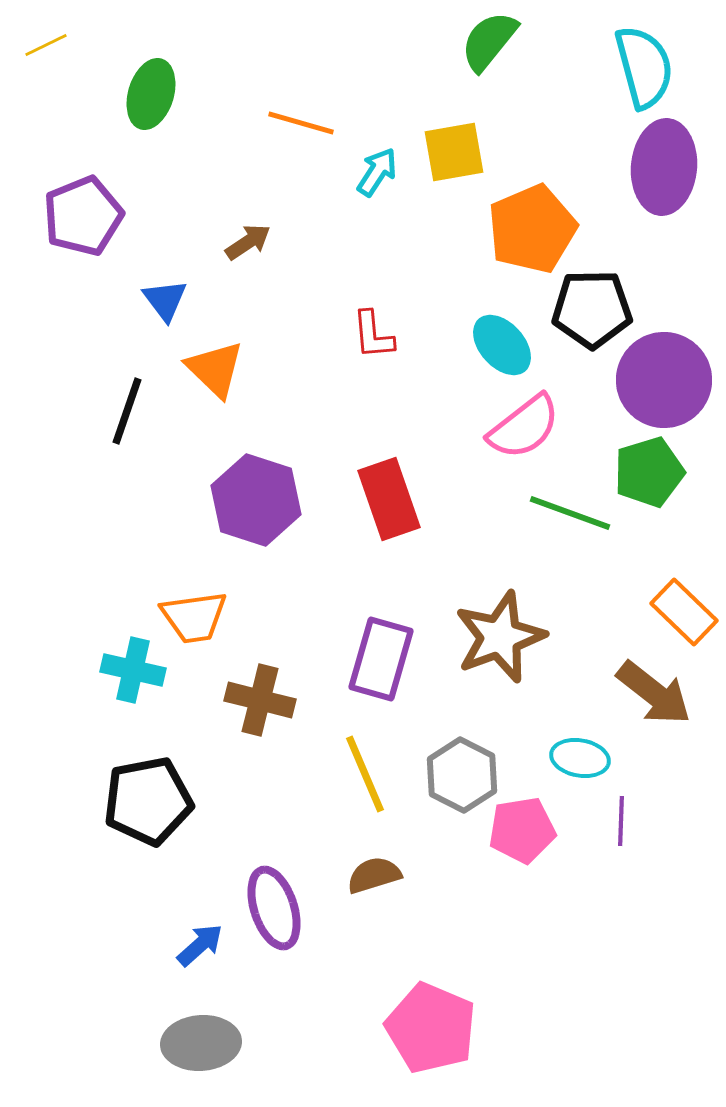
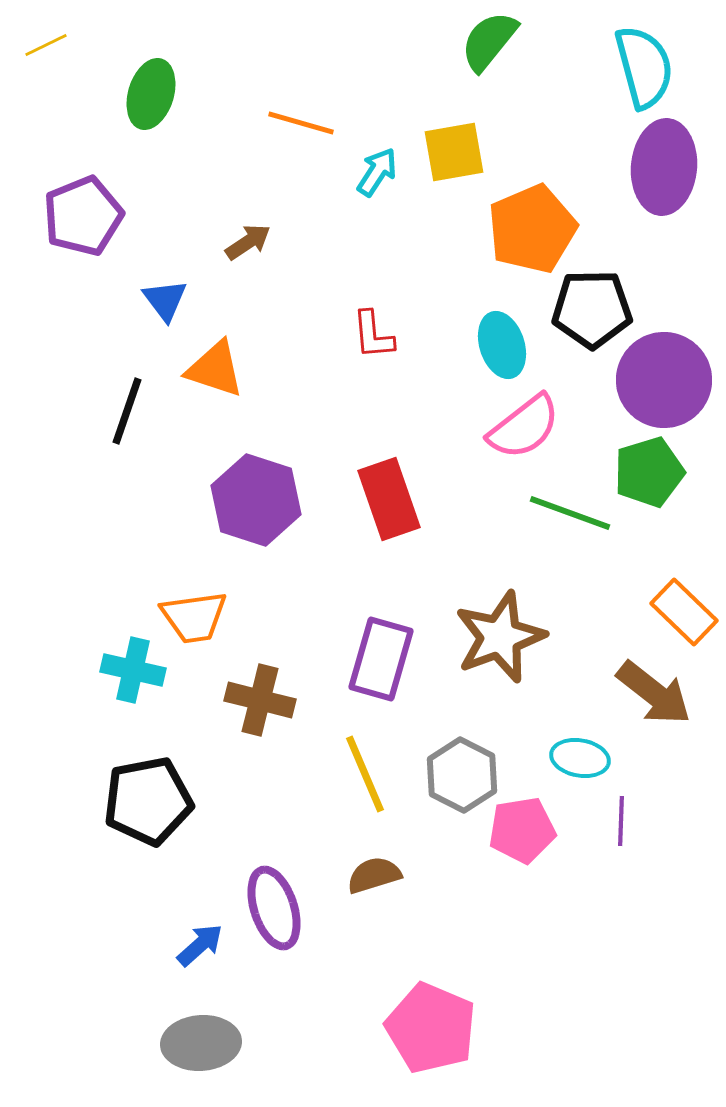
cyan ellipse at (502, 345): rotated 24 degrees clockwise
orange triangle at (215, 369): rotated 26 degrees counterclockwise
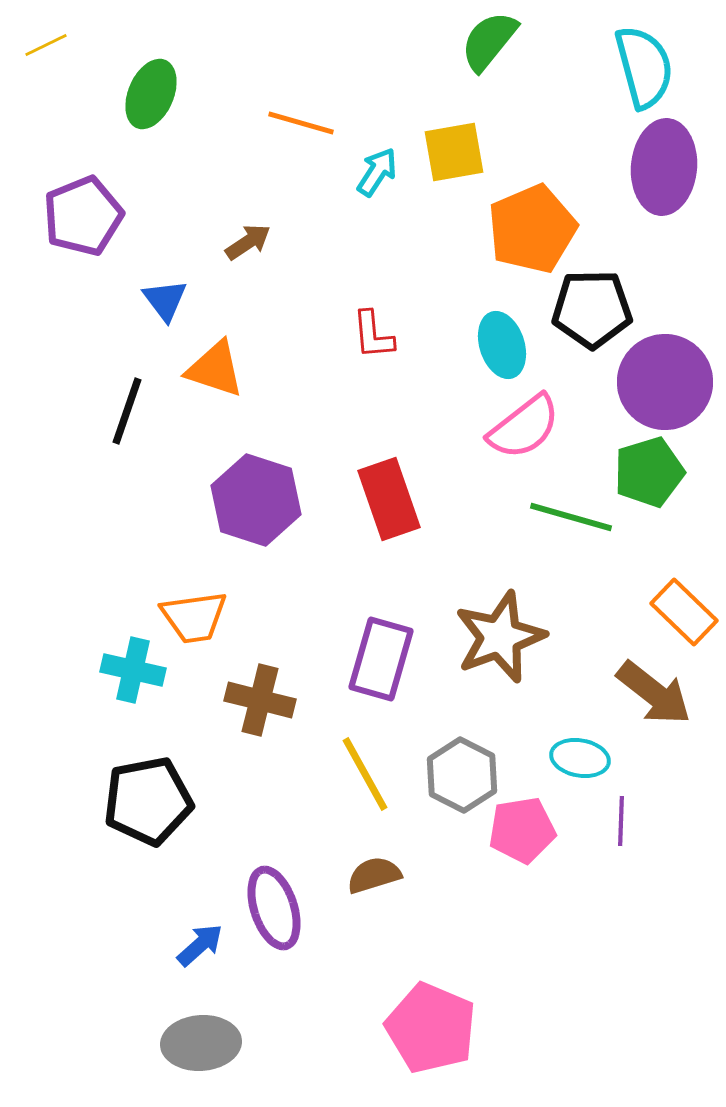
green ellipse at (151, 94): rotated 6 degrees clockwise
purple circle at (664, 380): moved 1 px right, 2 px down
green line at (570, 513): moved 1 px right, 4 px down; rotated 4 degrees counterclockwise
yellow line at (365, 774): rotated 6 degrees counterclockwise
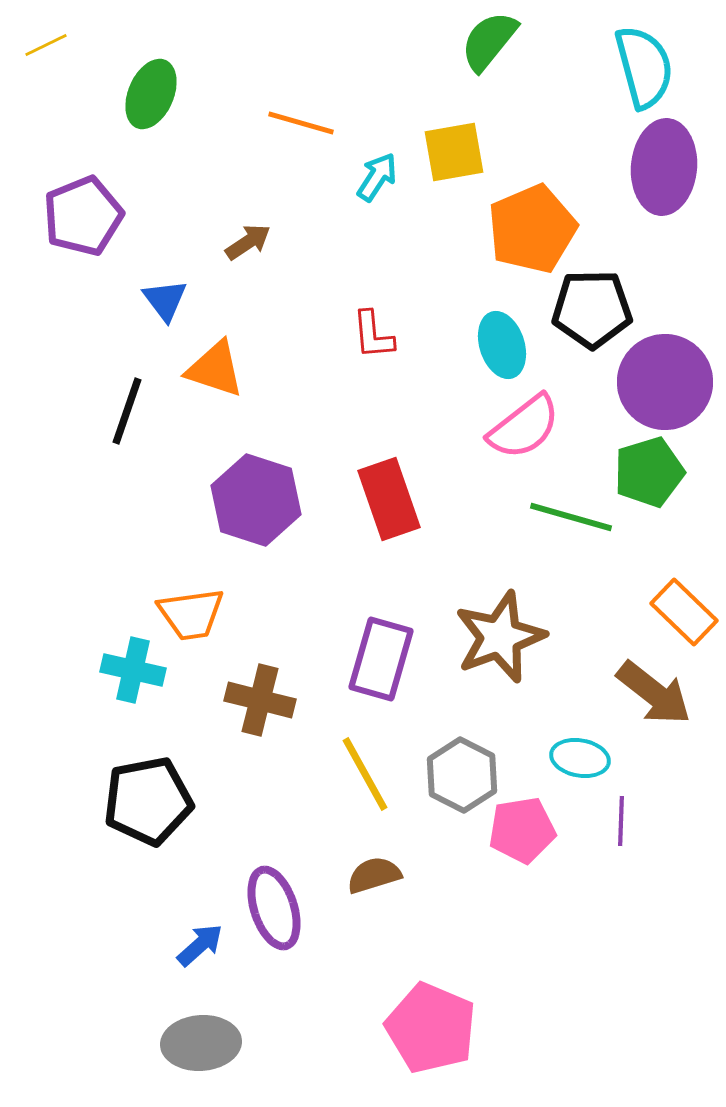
cyan arrow at (377, 172): moved 5 px down
orange trapezoid at (194, 617): moved 3 px left, 3 px up
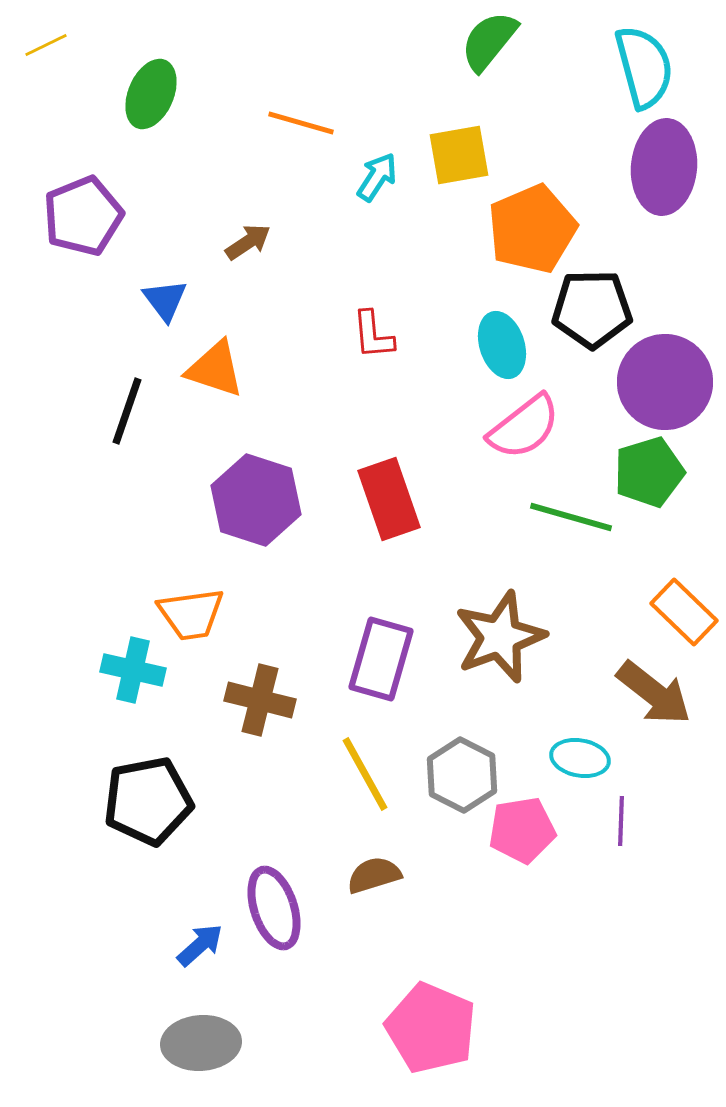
yellow square at (454, 152): moved 5 px right, 3 px down
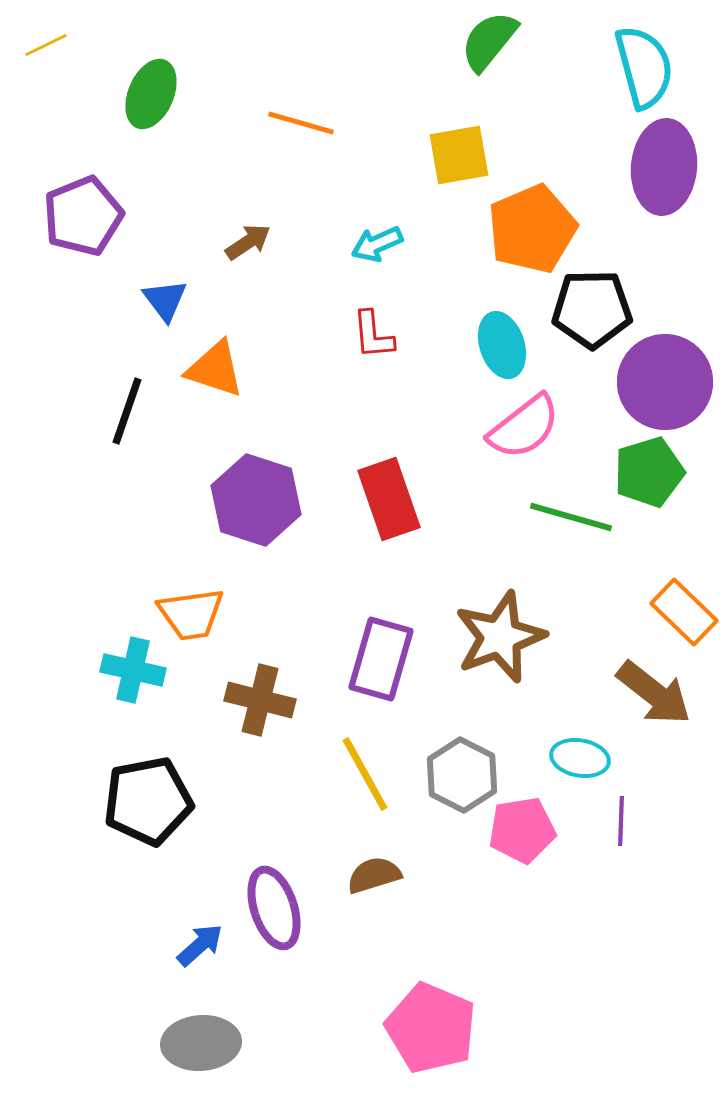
cyan arrow at (377, 177): moved 67 px down; rotated 147 degrees counterclockwise
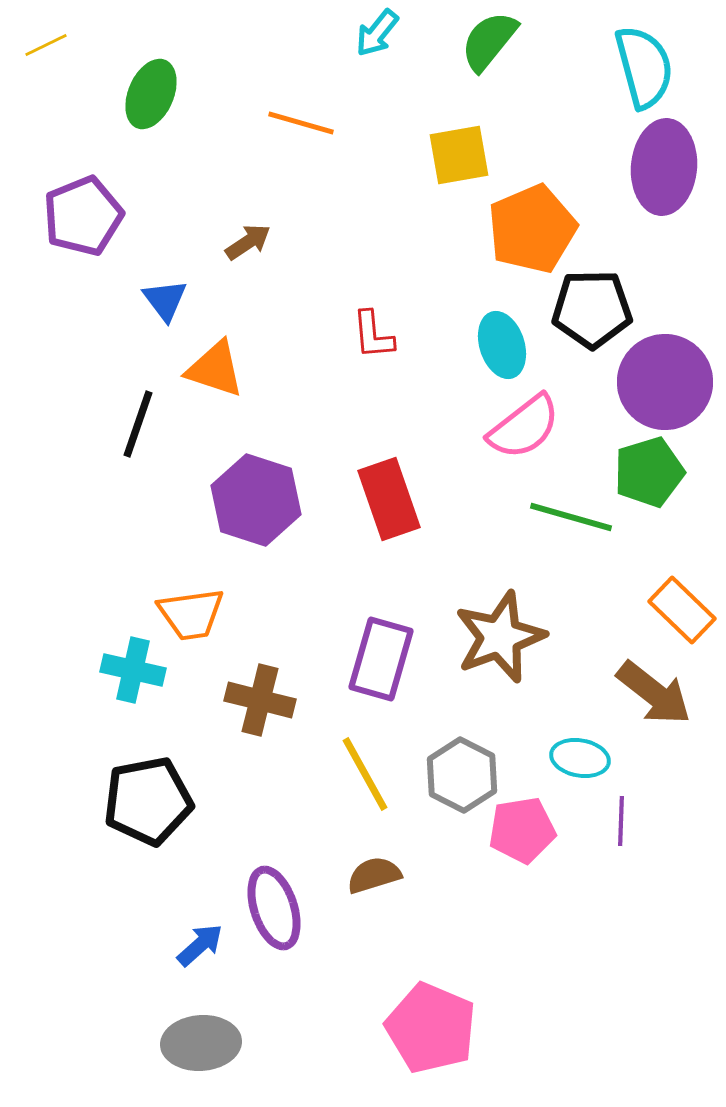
cyan arrow at (377, 244): moved 211 px up; rotated 27 degrees counterclockwise
black line at (127, 411): moved 11 px right, 13 px down
orange rectangle at (684, 612): moved 2 px left, 2 px up
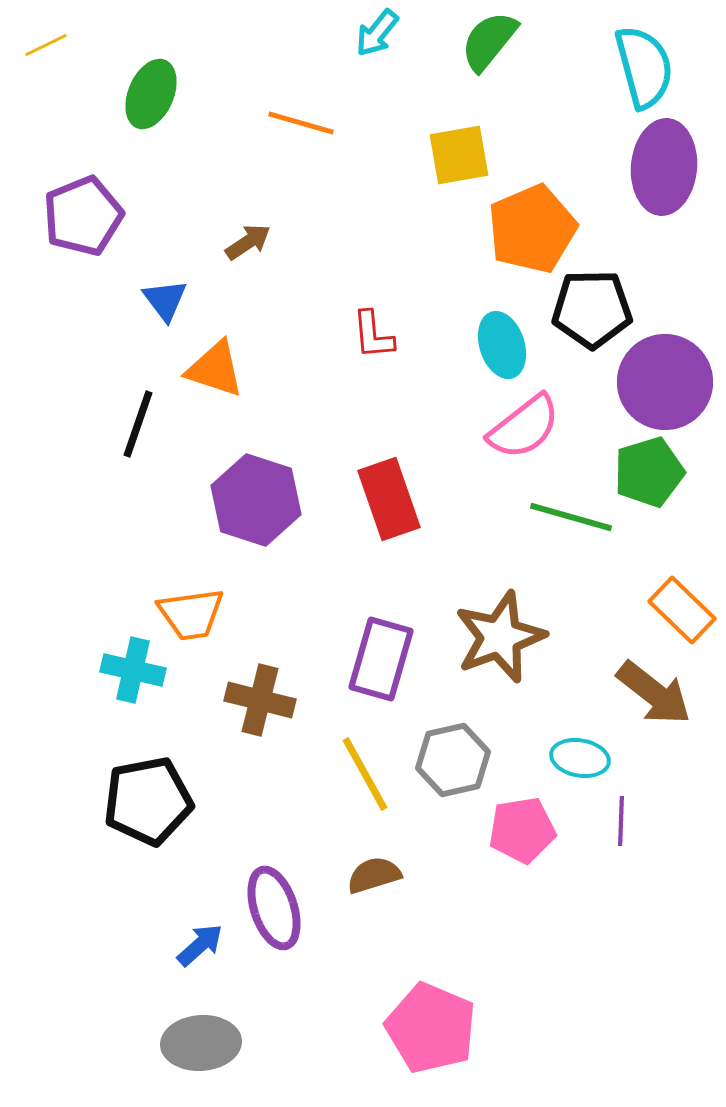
gray hexagon at (462, 775): moved 9 px left, 15 px up; rotated 20 degrees clockwise
